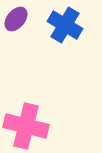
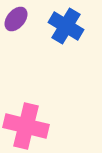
blue cross: moved 1 px right, 1 px down
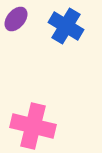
pink cross: moved 7 px right
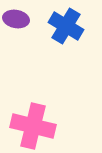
purple ellipse: rotated 60 degrees clockwise
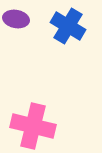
blue cross: moved 2 px right
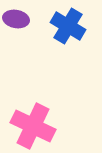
pink cross: rotated 12 degrees clockwise
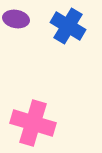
pink cross: moved 3 px up; rotated 9 degrees counterclockwise
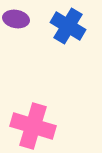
pink cross: moved 3 px down
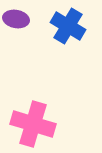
pink cross: moved 2 px up
